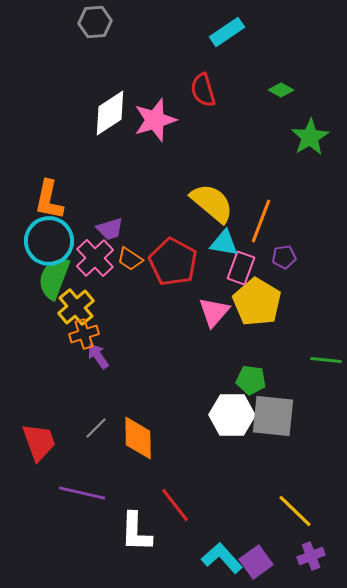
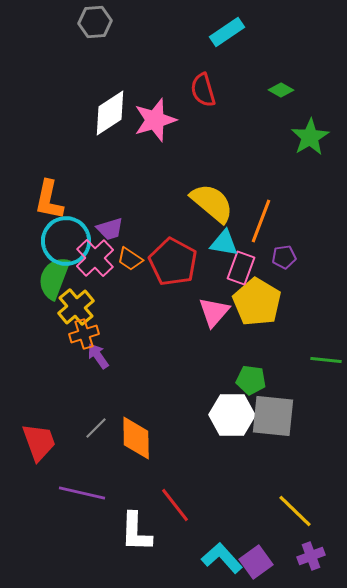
cyan circle: moved 17 px right
orange diamond: moved 2 px left
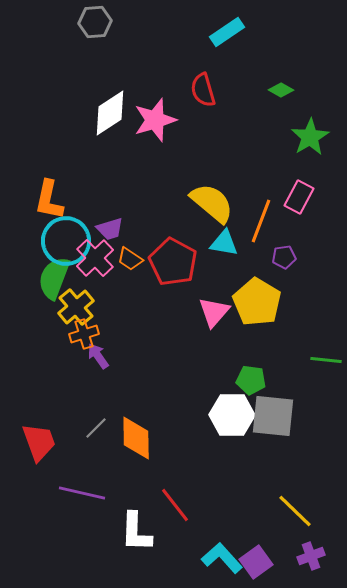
pink rectangle: moved 58 px right, 71 px up; rotated 8 degrees clockwise
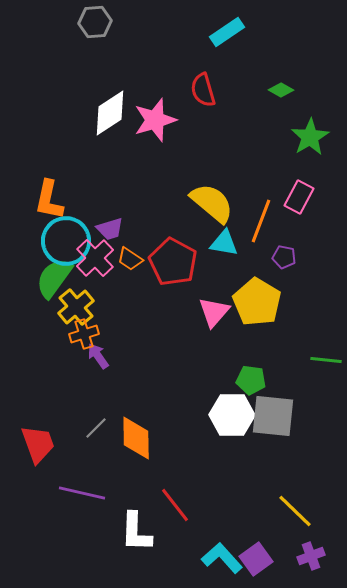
purple pentagon: rotated 20 degrees clockwise
green semicircle: rotated 15 degrees clockwise
red trapezoid: moved 1 px left, 2 px down
purple square: moved 3 px up
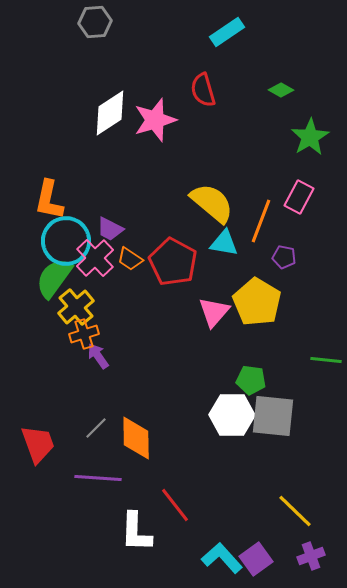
purple trapezoid: rotated 44 degrees clockwise
purple line: moved 16 px right, 15 px up; rotated 9 degrees counterclockwise
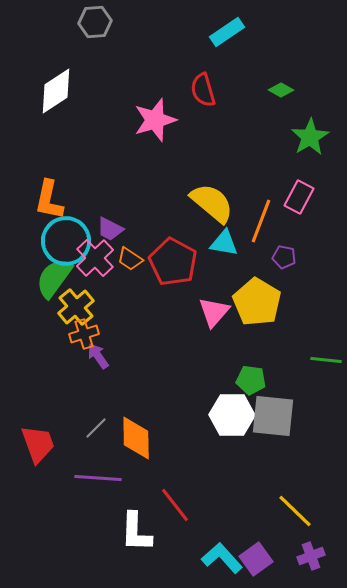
white diamond: moved 54 px left, 22 px up
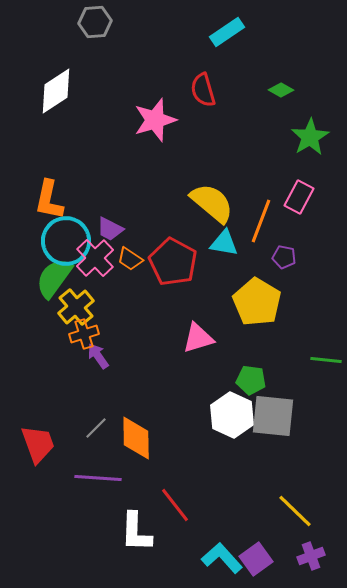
pink triangle: moved 16 px left, 26 px down; rotated 32 degrees clockwise
white hexagon: rotated 24 degrees clockwise
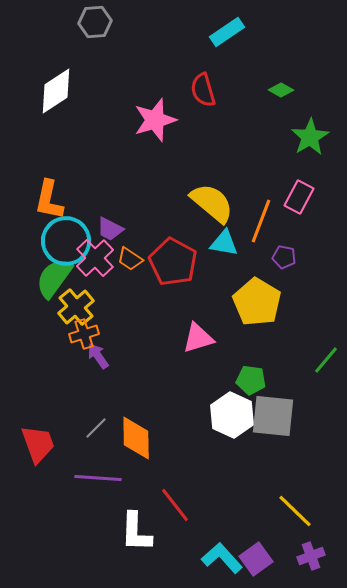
green line: rotated 56 degrees counterclockwise
